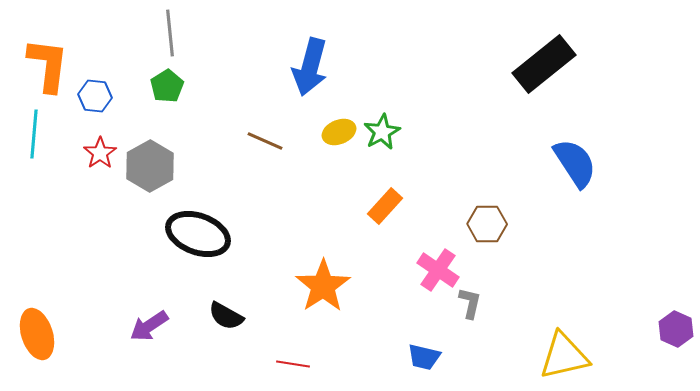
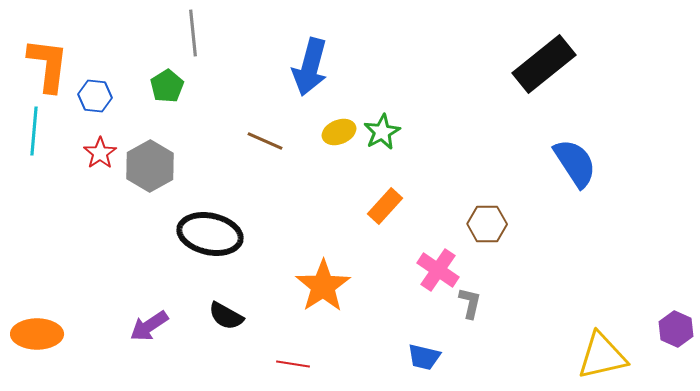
gray line: moved 23 px right
cyan line: moved 3 px up
black ellipse: moved 12 px right; rotated 8 degrees counterclockwise
orange ellipse: rotated 72 degrees counterclockwise
yellow triangle: moved 38 px right
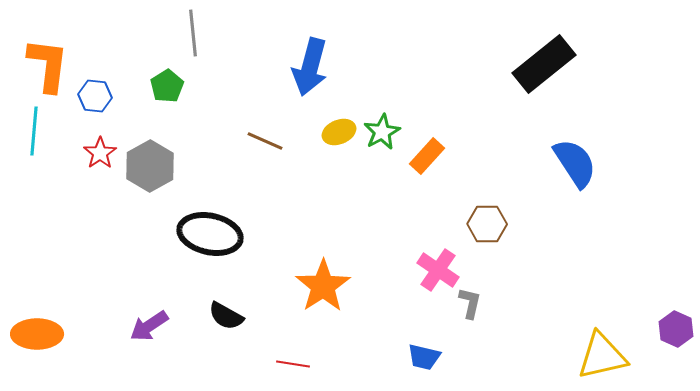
orange rectangle: moved 42 px right, 50 px up
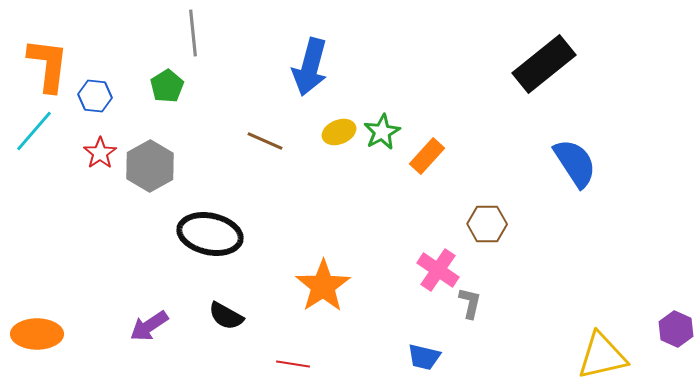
cyan line: rotated 36 degrees clockwise
